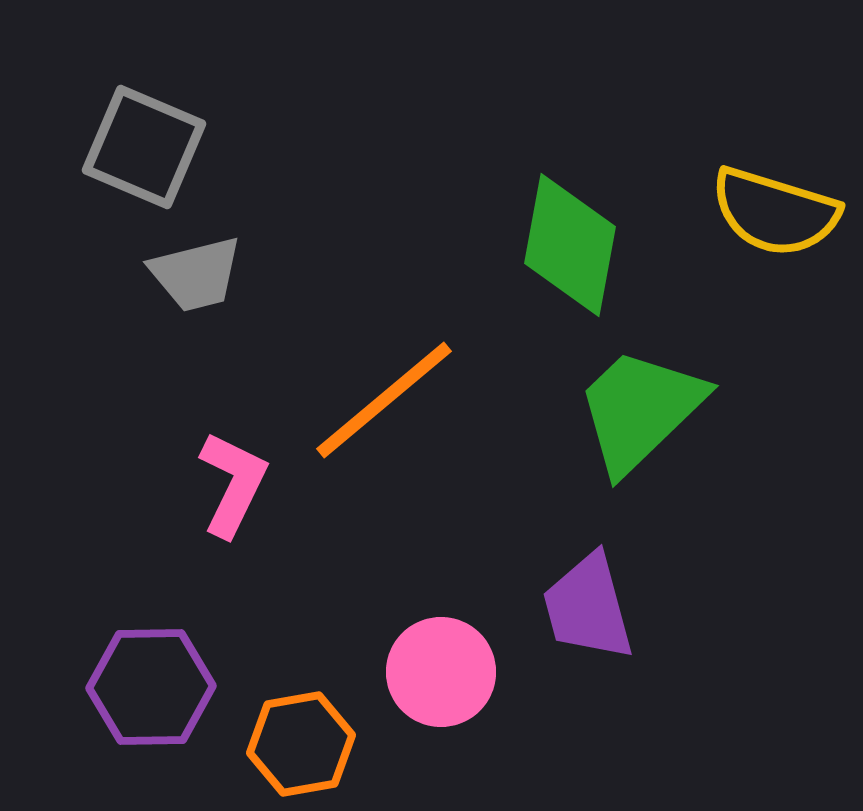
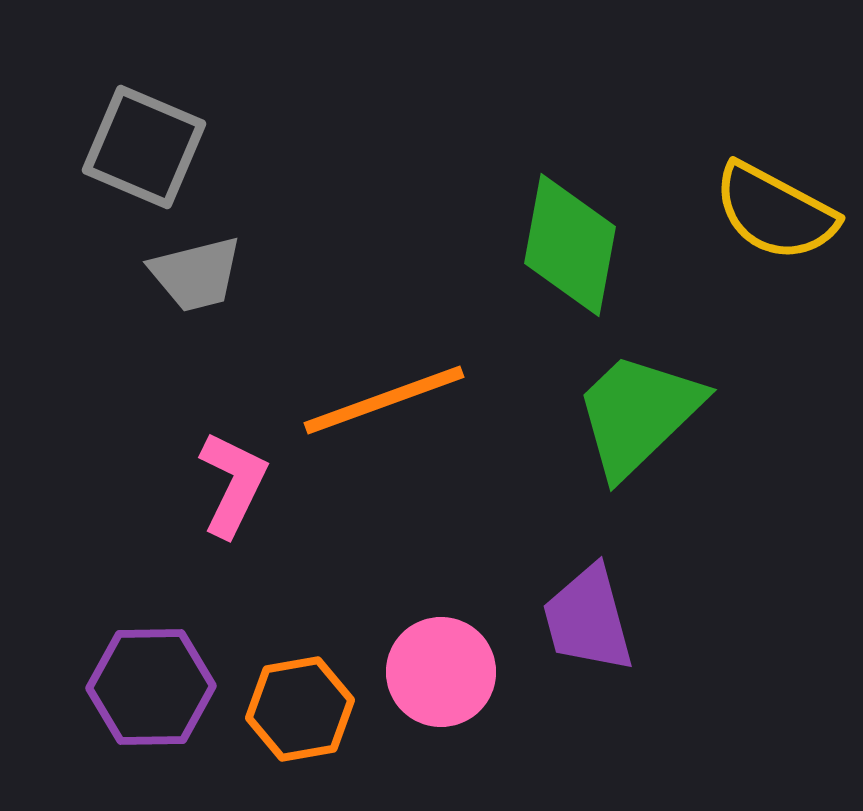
yellow semicircle: rotated 11 degrees clockwise
orange line: rotated 20 degrees clockwise
green trapezoid: moved 2 px left, 4 px down
purple trapezoid: moved 12 px down
orange hexagon: moved 1 px left, 35 px up
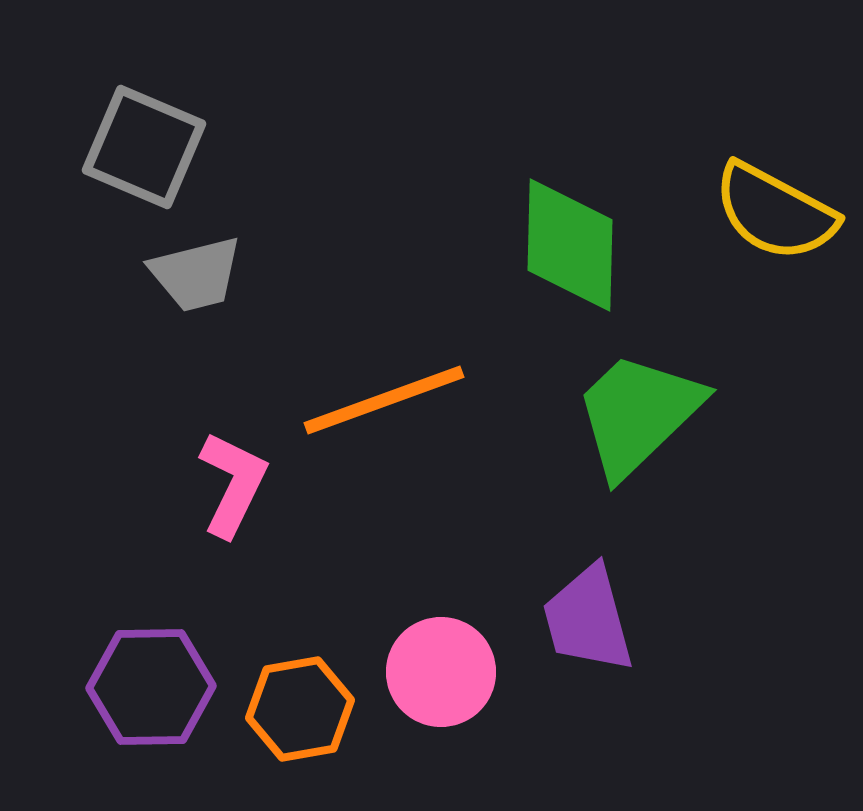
green diamond: rotated 9 degrees counterclockwise
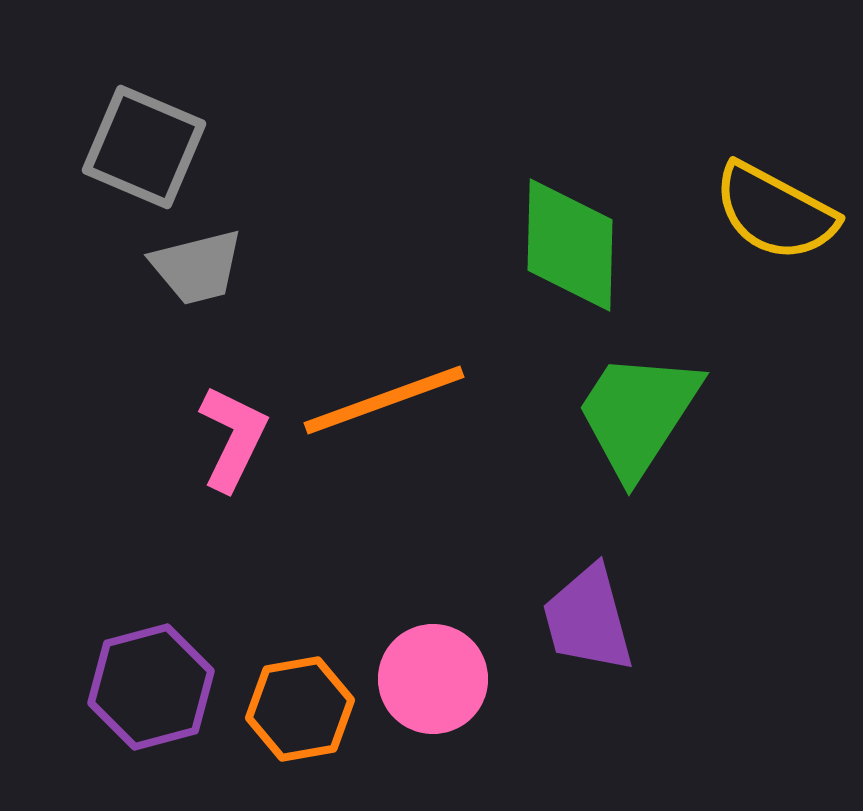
gray trapezoid: moved 1 px right, 7 px up
green trapezoid: rotated 13 degrees counterclockwise
pink L-shape: moved 46 px up
pink circle: moved 8 px left, 7 px down
purple hexagon: rotated 14 degrees counterclockwise
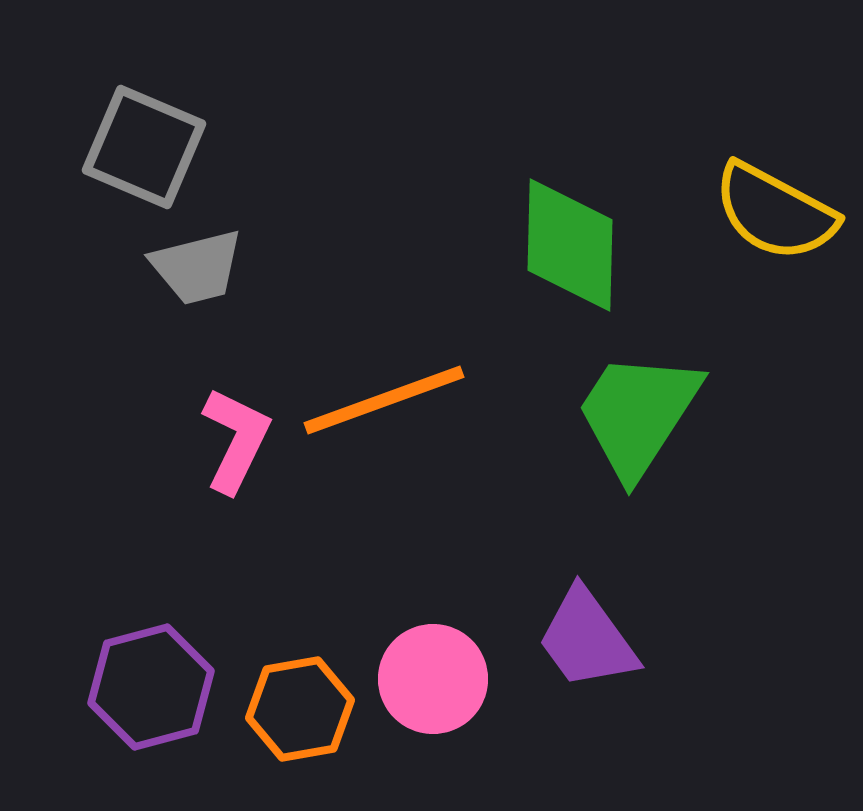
pink L-shape: moved 3 px right, 2 px down
purple trapezoid: moved 1 px left, 20 px down; rotated 21 degrees counterclockwise
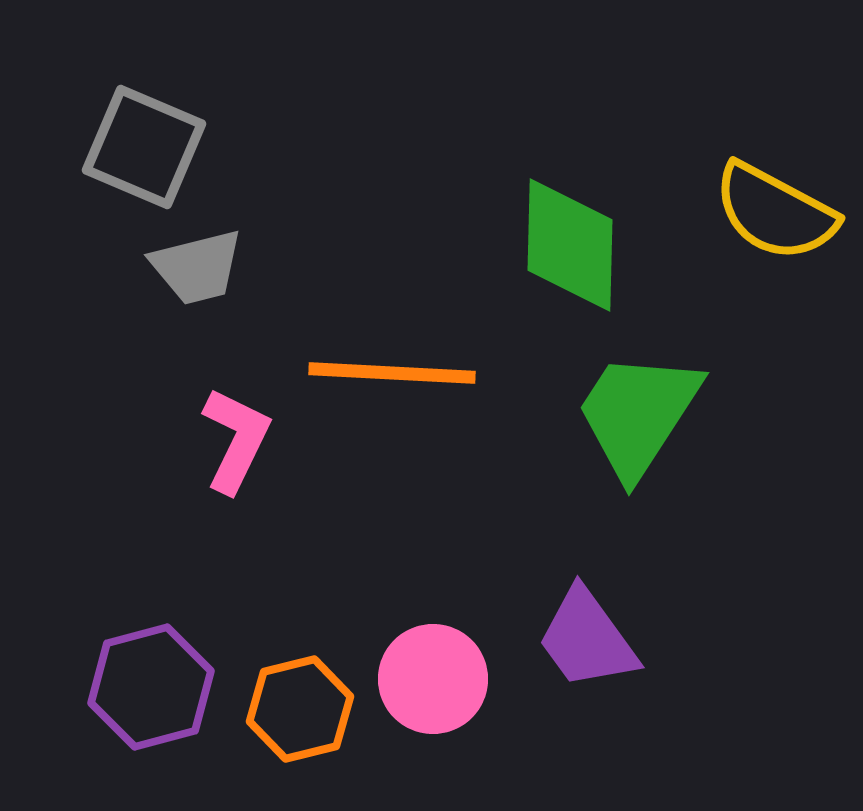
orange line: moved 8 px right, 27 px up; rotated 23 degrees clockwise
orange hexagon: rotated 4 degrees counterclockwise
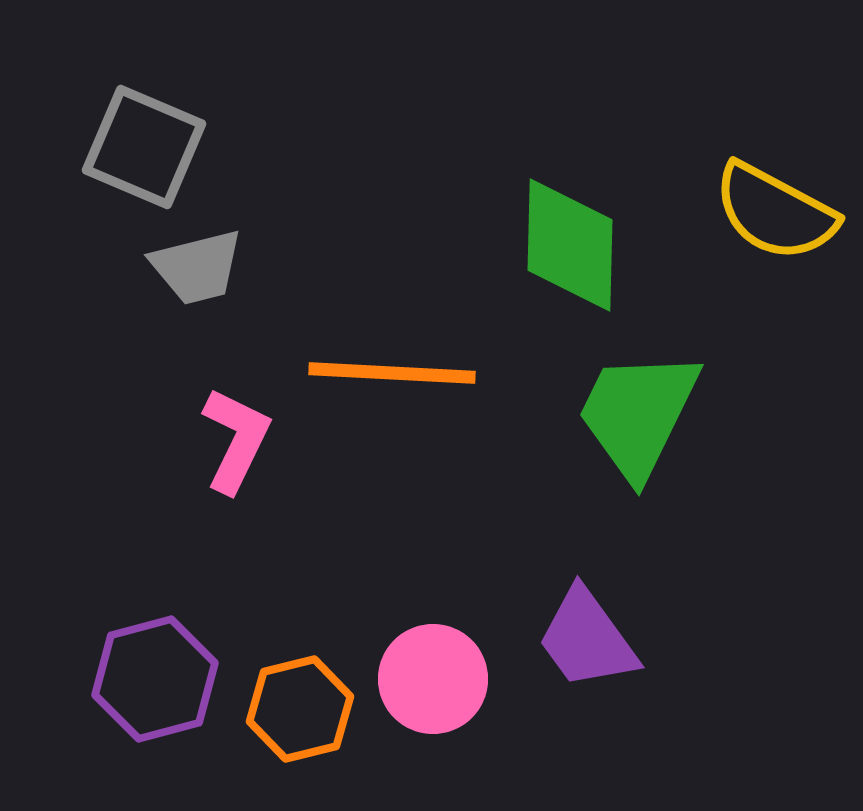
green trapezoid: rotated 7 degrees counterclockwise
purple hexagon: moved 4 px right, 8 px up
